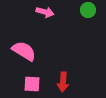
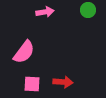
pink arrow: rotated 24 degrees counterclockwise
pink semicircle: moved 1 px down; rotated 95 degrees clockwise
red arrow: rotated 90 degrees counterclockwise
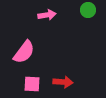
pink arrow: moved 2 px right, 3 px down
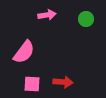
green circle: moved 2 px left, 9 px down
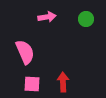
pink arrow: moved 2 px down
pink semicircle: moved 1 px right; rotated 60 degrees counterclockwise
red arrow: rotated 96 degrees counterclockwise
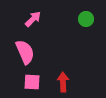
pink arrow: moved 14 px left, 2 px down; rotated 36 degrees counterclockwise
pink square: moved 2 px up
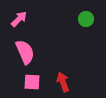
pink arrow: moved 14 px left
red arrow: rotated 18 degrees counterclockwise
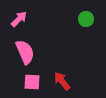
red arrow: moved 1 px left, 1 px up; rotated 18 degrees counterclockwise
